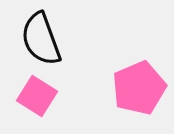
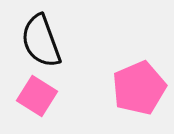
black semicircle: moved 2 px down
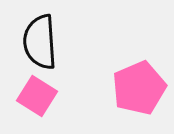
black semicircle: moved 1 px left, 1 px down; rotated 16 degrees clockwise
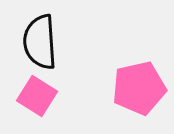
pink pentagon: rotated 10 degrees clockwise
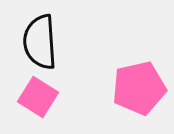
pink square: moved 1 px right, 1 px down
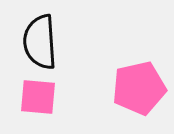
pink square: rotated 27 degrees counterclockwise
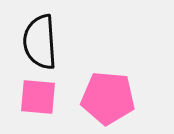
pink pentagon: moved 31 px left, 10 px down; rotated 18 degrees clockwise
